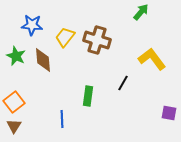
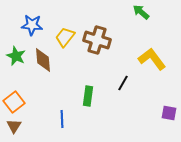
green arrow: rotated 90 degrees counterclockwise
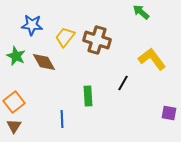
brown diamond: moved 1 px right, 2 px down; rotated 25 degrees counterclockwise
green rectangle: rotated 12 degrees counterclockwise
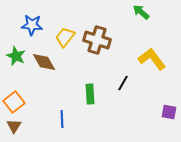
green rectangle: moved 2 px right, 2 px up
purple square: moved 1 px up
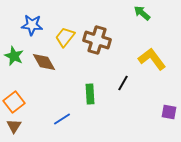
green arrow: moved 1 px right, 1 px down
green star: moved 2 px left
blue line: rotated 60 degrees clockwise
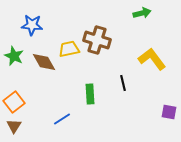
green arrow: rotated 126 degrees clockwise
yellow trapezoid: moved 4 px right, 12 px down; rotated 40 degrees clockwise
black line: rotated 42 degrees counterclockwise
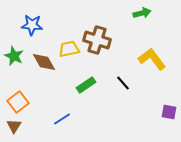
black line: rotated 28 degrees counterclockwise
green rectangle: moved 4 px left, 9 px up; rotated 60 degrees clockwise
orange square: moved 4 px right
